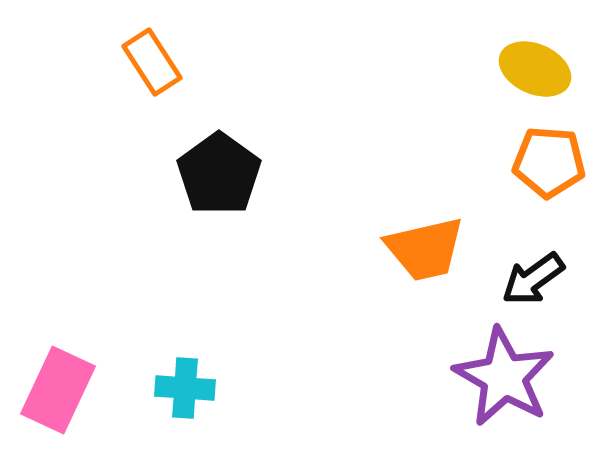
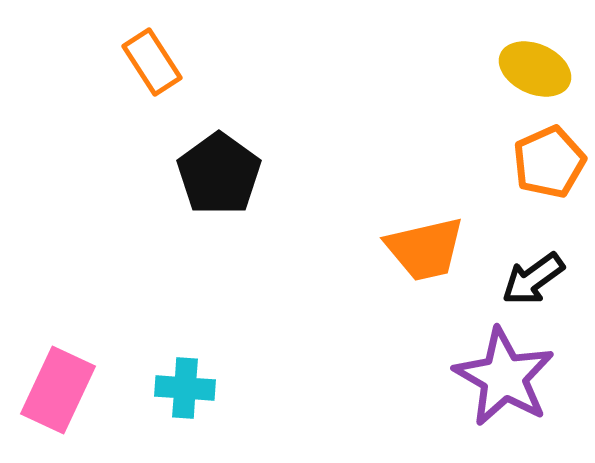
orange pentagon: rotated 28 degrees counterclockwise
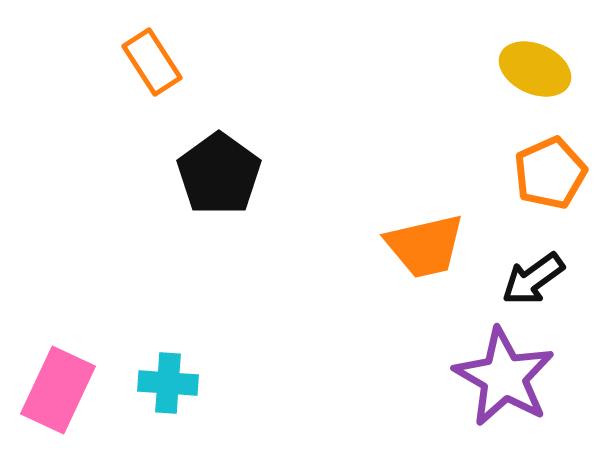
orange pentagon: moved 1 px right, 11 px down
orange trapezoid: moved 3 px up
cyan cross: moved 17 px left, 5 px up
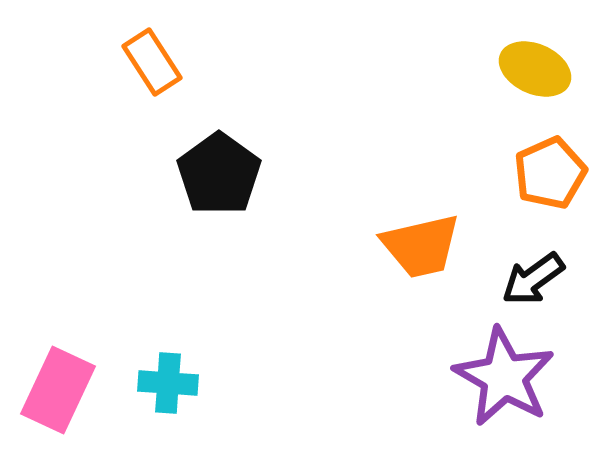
orange trapezoid: moved 4 px left
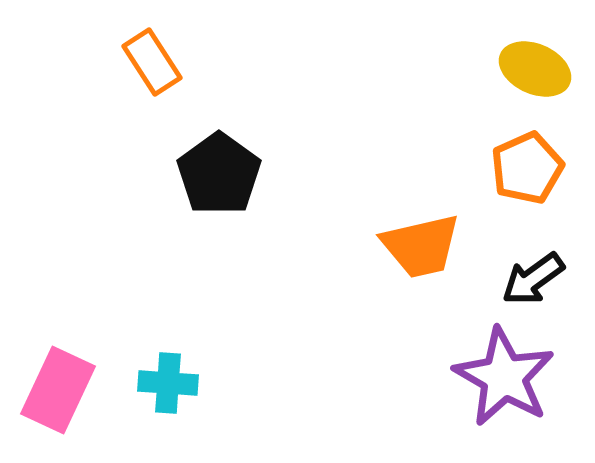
orange pentagon: moved 23 px left, 5 px up
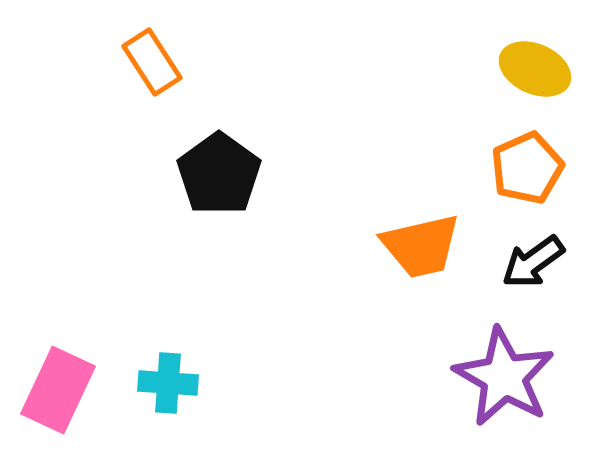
black arrow: moved 17 px up
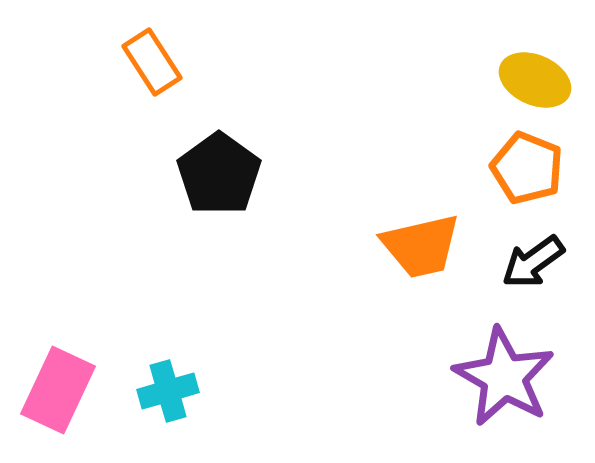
yellow ellipse: moved 11 px down
orange pentagon: rotated 26 degrees counterclockwise
cyan cross: moved 8 px down; rotated 20 degrees counterclockwise
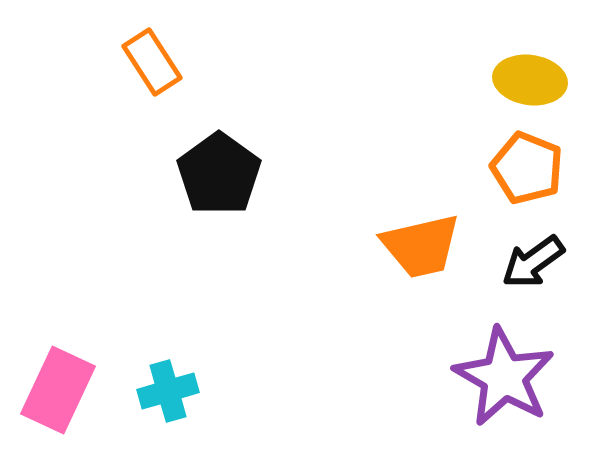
yellow ellipse: moved 5 px left; rotated 16 degrees counterclockwise
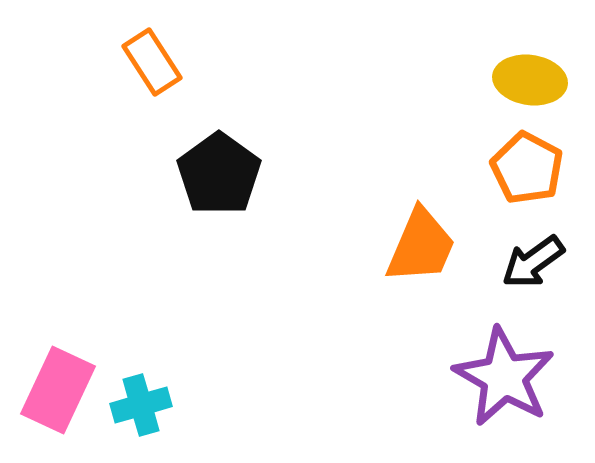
orange pentagon: rotated 6 degrees clockwise
orange trapezoid: rotated 54 degrees counterclockwise
cyan cross: moved 27 px left, 14 px down
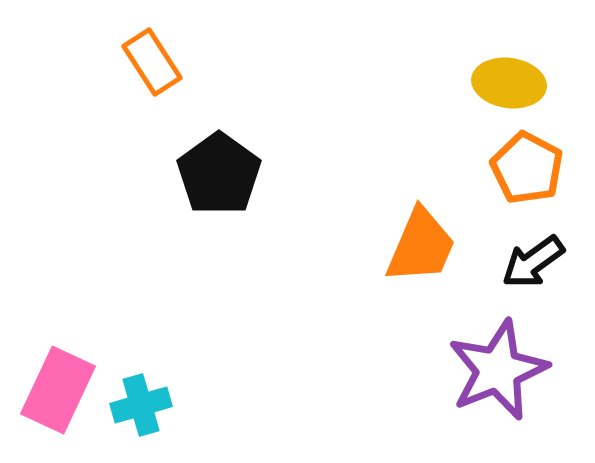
yellow ellipse: moved 21 px left, 3 px down
purple star: moved 6 px left, 7 px up; rotated 20 degrees clockwise
